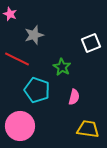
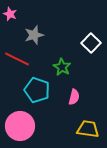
white square: rotated 24 degrees counterclockwise
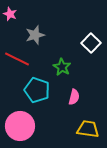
gray star: moved 1 px right
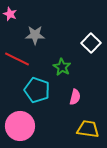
gray star: rotated 18 degrees clockwise
pink semicircle: moved 1 px right
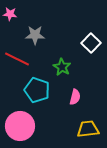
pink star: rotated 16 degrees counterclockwise
yellow trapezoid: rotated 15 degrees counterclockwise
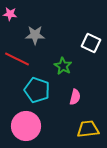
white square: rotated 18 degrees counterclockwise
green star: moved 1 px right, 1 px up
pink circle: moved 6 px right
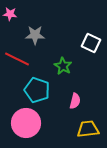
pink semicircle: moved 4 px down
pink circle: moved 3 px up
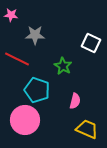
pink star: moved 1 px right, 1 px down
pink circle: moved 1 px left, 3 px up
yellow trapezoid: moved 1 px left; rotated 30 degrees clockwise
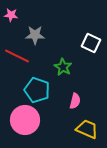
red line: moved 3 px up
green star: moved 1 px down
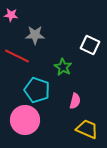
white square: moved 1 px left, 2 px down
